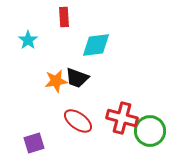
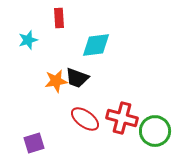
red rectangle: moved 5 px left, 1 px down
cyan star: rotated 18 degrees clockwise
red ellipse: moved 7 px right, 2 px up
green circle: moved 5 px right
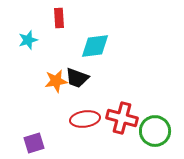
cyan diamond: moved 1 px left, 1 px down
red ellipse: rotated 44 degrees counterclockwise
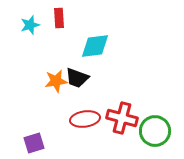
cyan star: moved 2 px right, 15 px up
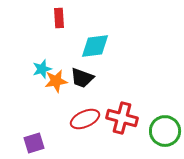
cyan star: moved 12 px right, 44 px down
black trapezoid: moved 5 px right
red ellipse: rotated 16 degrees counterclockwise
green circle: moved 10 px right
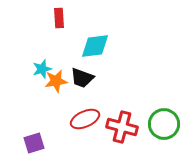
red cross: moved 9 px down
green circle: moved 1 px left, 7 px up
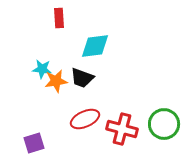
cyan star: rotated 24 degrees clockwise
red cross: moved 2 px down
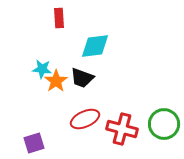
orange star: rotated 25 degrees counterclockwise
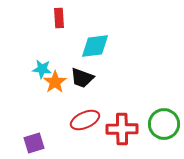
orange star: moved 1 px left, 1 px down
red ellipse: moved 1 px down
red cross: rotated 16 degrees counterclockwise
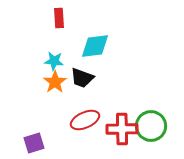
cyan star: moved 12 px right, 8 px up
green circle: moved 13 px left, 2 px down
